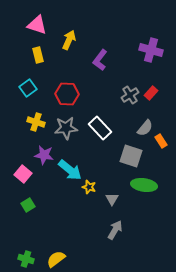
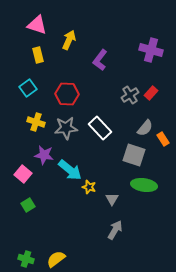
orange rectangle: moved 2 px right, 2 px up
gray square: moved 3 px right, 1 px up
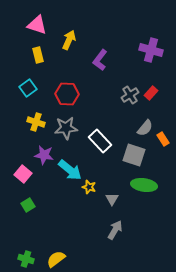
white rectangle: moved 13 px down
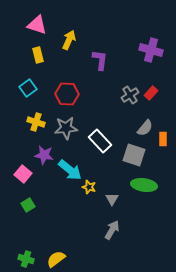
purple L-shape: rotated 150 degrees clockwise
orange rectangle: rotated 32 degrees clockwise
gray arrow: moved 3 px left
